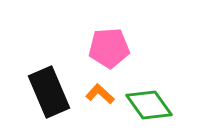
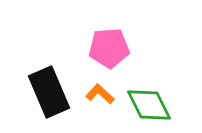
green diamond: rotated 9 degrees clockwise
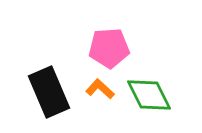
orange L-shape: moved 5 px up
green diamond: moved 10 px up
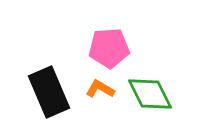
orange L-shape: rotated 12 degrees counterclockwise
green diamond: moved 1 px right, 1 px up
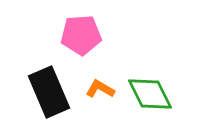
pink pentagon: moved 28 px left, 13 px up
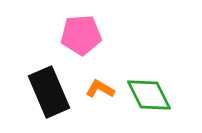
green diamond: moved 1 px left, 1 px down
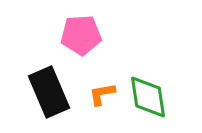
orange L-shape: moved 2 px right, 5 px down; rotated 40 degrees counterclockwise
green diamond: moved 1 px left, 2 px down; rotated 18 degrees clockwise
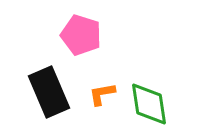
pink pentagon: rotated 21 degrees clockwise
green diamond: moved 1 px right, 7 px down
